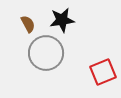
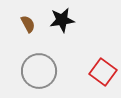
gray circle: moved 7 px left, 18 px down
red square: rotated 32 degrees counterclockwise
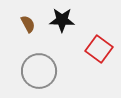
black star: rotated 10 degrees clockwise
red square: moved 4 px left, 23 px up
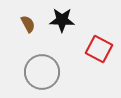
red square: rotated 8 degrees counterclockwise
gray circle: moved 3 px right, 1 px down
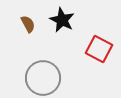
black star: rotated 25 degrees clockwise
gray circle: moved 1 px right, 6 px down
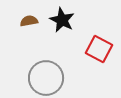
brown semicircle: moved 1 px right, 3 px up; rotated 72 degrees counterclockwise
gray circle: moved 3 px right
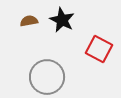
gray circle: moved 1 px right, 1 px up
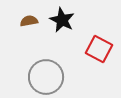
gray circle: moved 1 px left
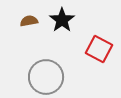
black star: rotated 10 degrees clockwise
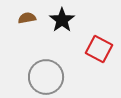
brown semicircle: moved 2 px left, 3 px up
